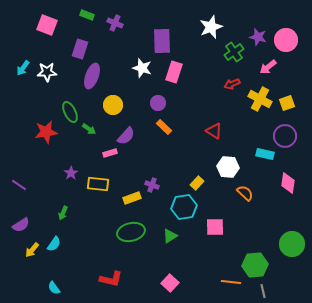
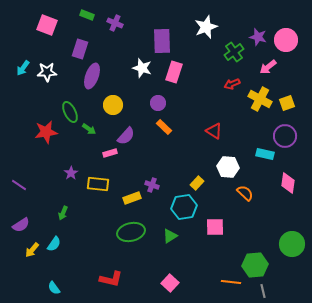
white star at (211, 27): moved 5 px left
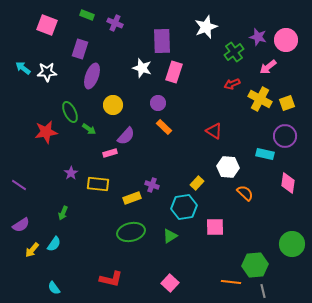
cyan arrow at (23, 68): rotated 91 degrees clockwise
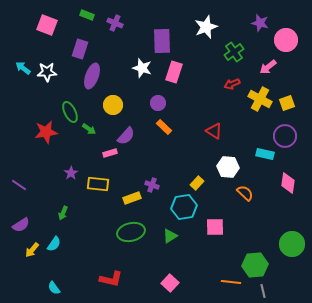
purple star at (258, 37): moved 2 px right, 14 px up
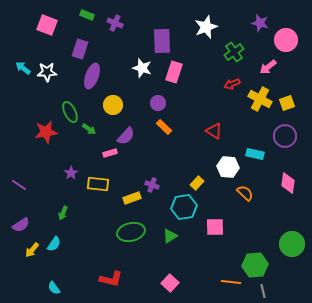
cyan rectangle at (265, 154): moved 10 px left
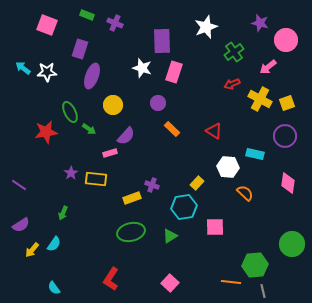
orange rectangle at (164, 127): moved 8 px right, 2 px down
yellow rectangle at (98, 184): moved 2 px left, 5 px up
red L-shape at (111, 279): rotated 110 degrees clockwise
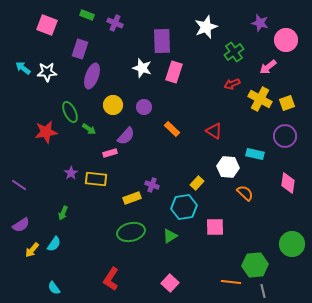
purple circle at (158, 103): moved 14 px left, 4 px down
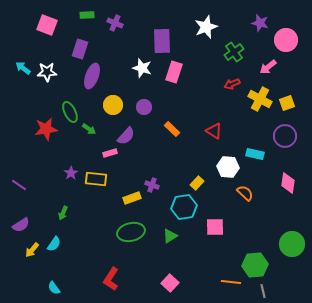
green rectangle at (87, 15): rotated 24 degrees counterclockwise
red star at (46, 132): moved 3 px up
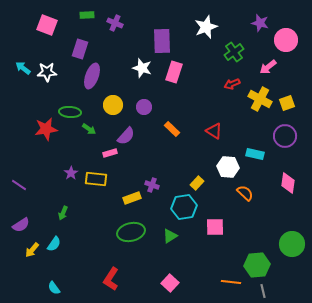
green ellipse at (70, 112): rotated 60 degrees counterclockwise
green hexagon at (255, 265): moved 2 px right
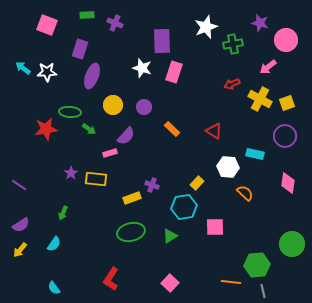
green cross at (234, 52): moved 1 px left, 8 px up; rotated 24 degrees clockwise
yellow arrow at (32, 250): moved 12 px left
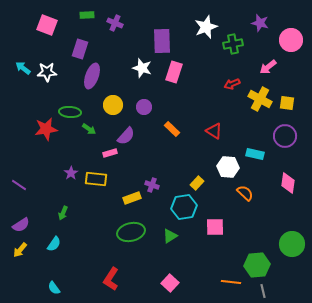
pink circle at (286, 40): moved 5 px right
yellow square at (287, 103): rotated 28 degrees clockwise
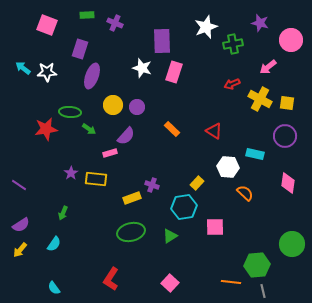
purple circle at (144, 107): moved 7 px left
